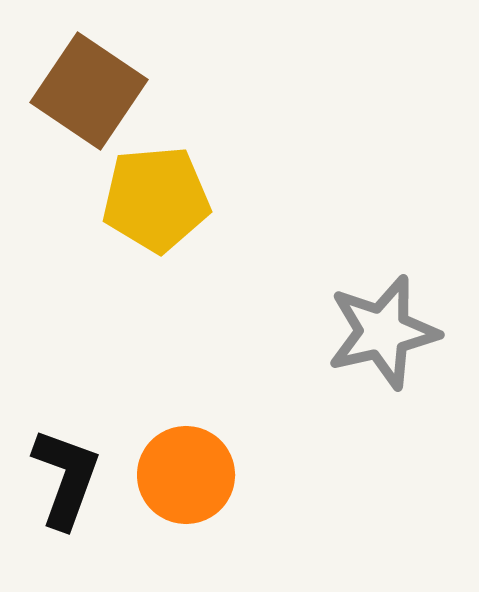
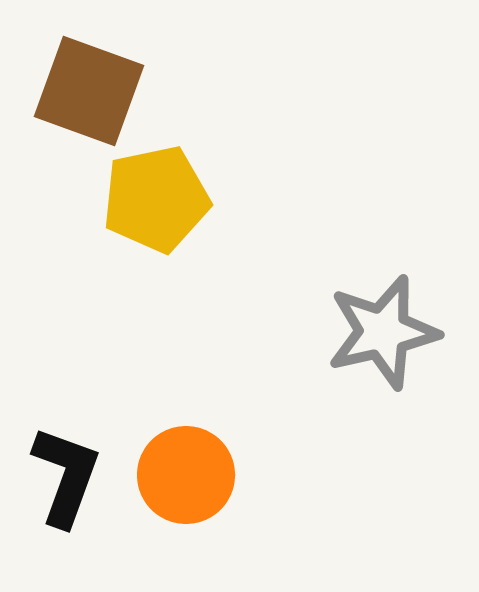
brown square: rotated 14 degrees counterclockwise
yellow pentagon: rotated 7 degrees counterclockwise
black L-shape: moved 2 px up
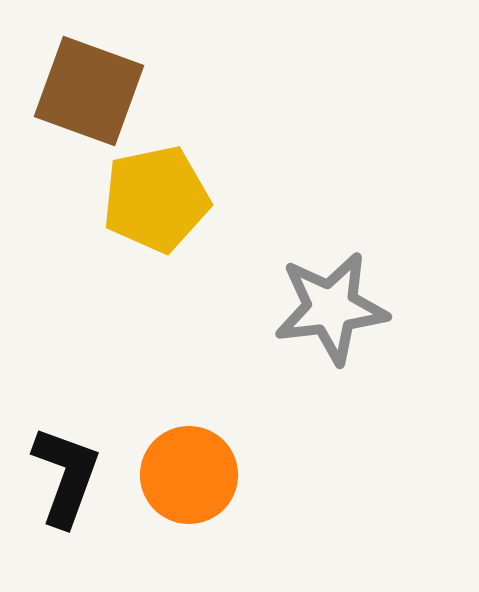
gray star: moved 52 px left, 24 px up; rotated 6 degrees clockwise
orange circle: moved 3 px right
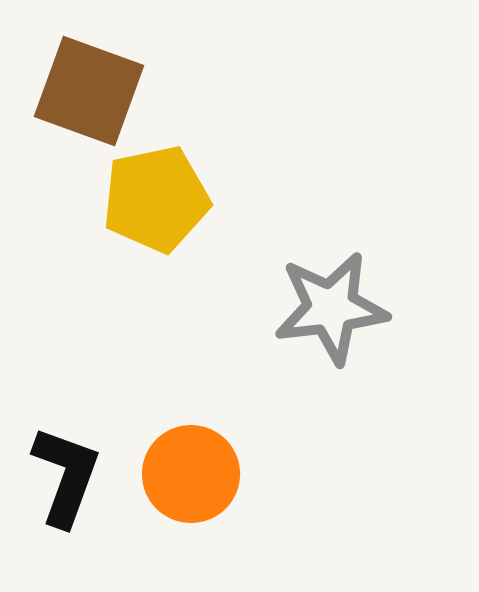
orange circle: moved 2 px right, 1 px up
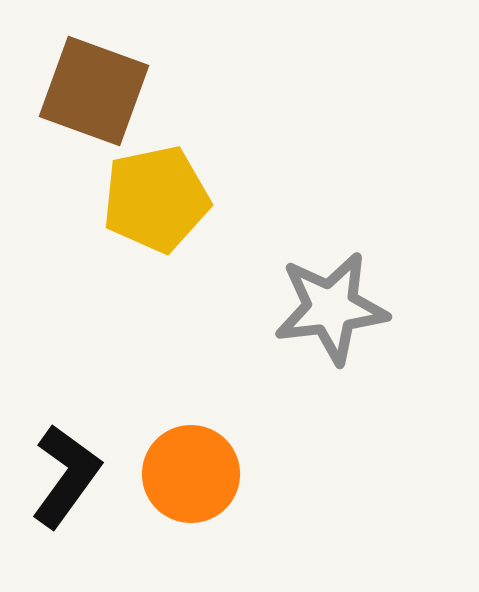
brown square: moved 5 px right
black L-shape: rotated 16 degrees clockwise
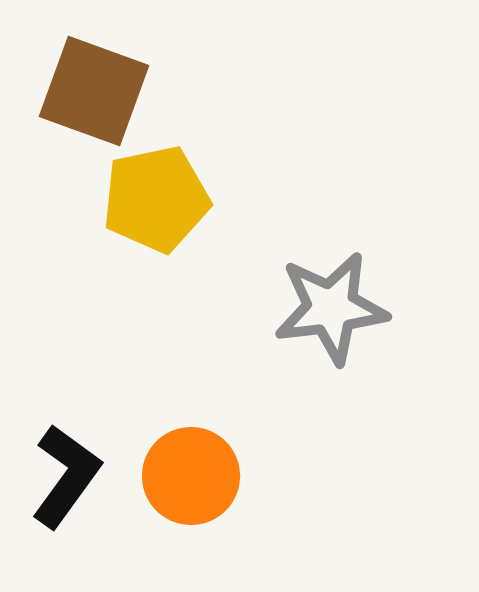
orange circle: moved 2 px down
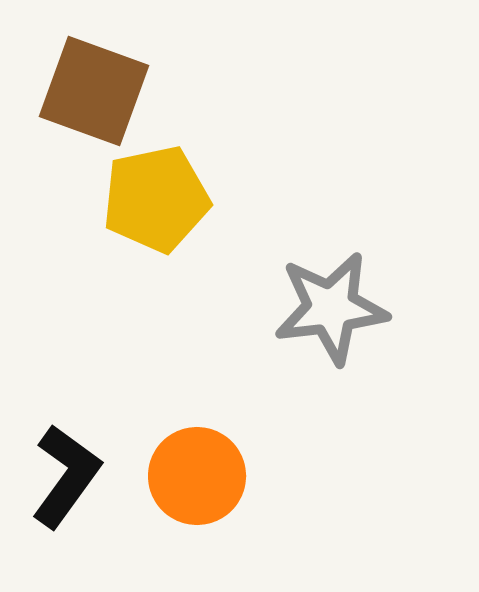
orange circle: moved 6 px right
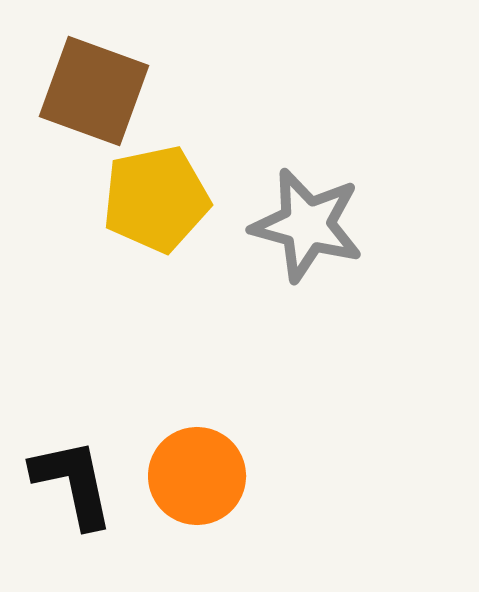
gray star: moved 24 px left, 83 px up; rotated 22 degrees clockwise
black L-shape: moved 7 px right, 7 px down; rotated 48 degrees counterclockwise
